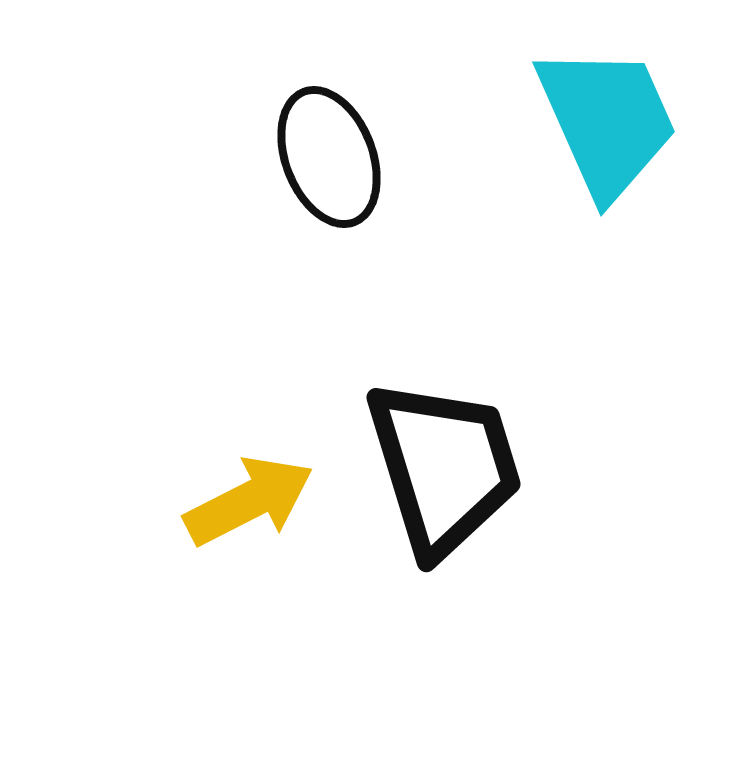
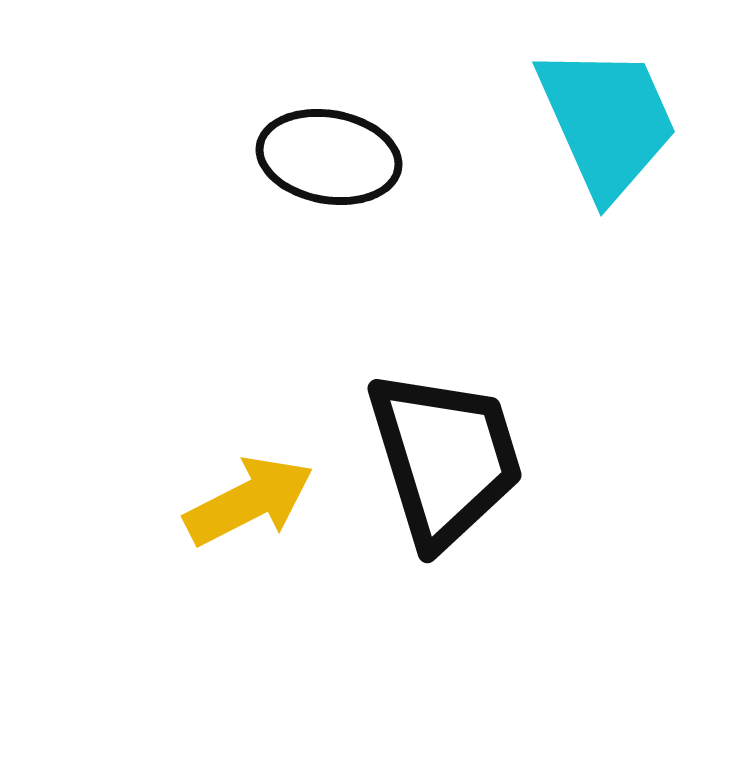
black ellipse: rotated 59 degrees counterclockwise
black trapezoid: moved 1 px right, 9 px up
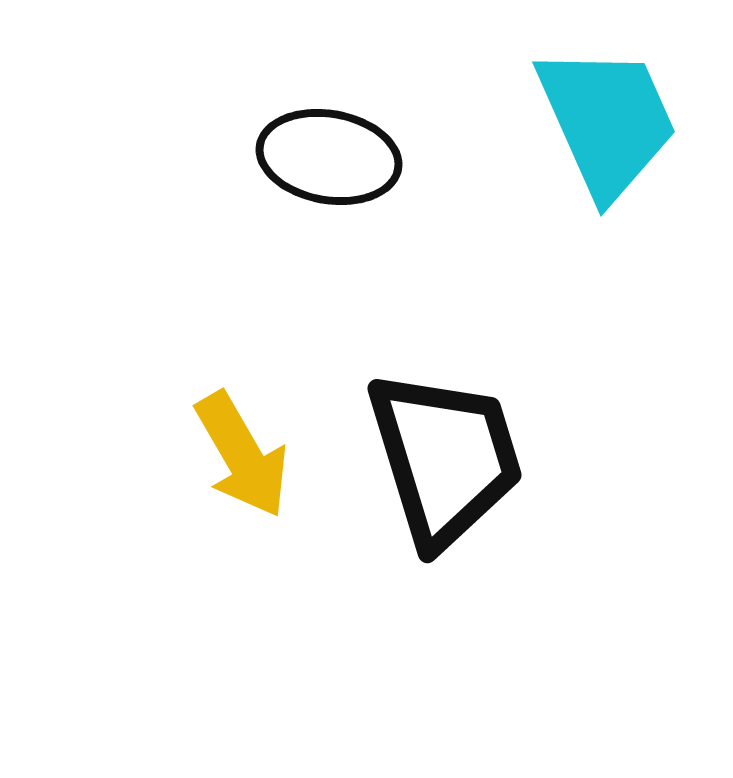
yellow arrow: moved 7 px left, 46 px up; rotated 87 degrees clockwise
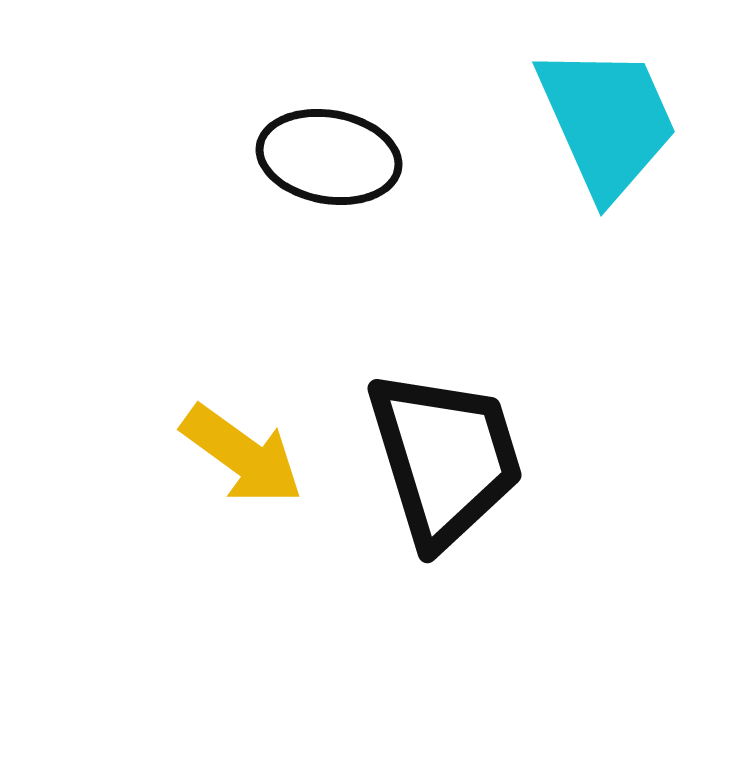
yellow arrow: rotated 24 degrees counterclockwise
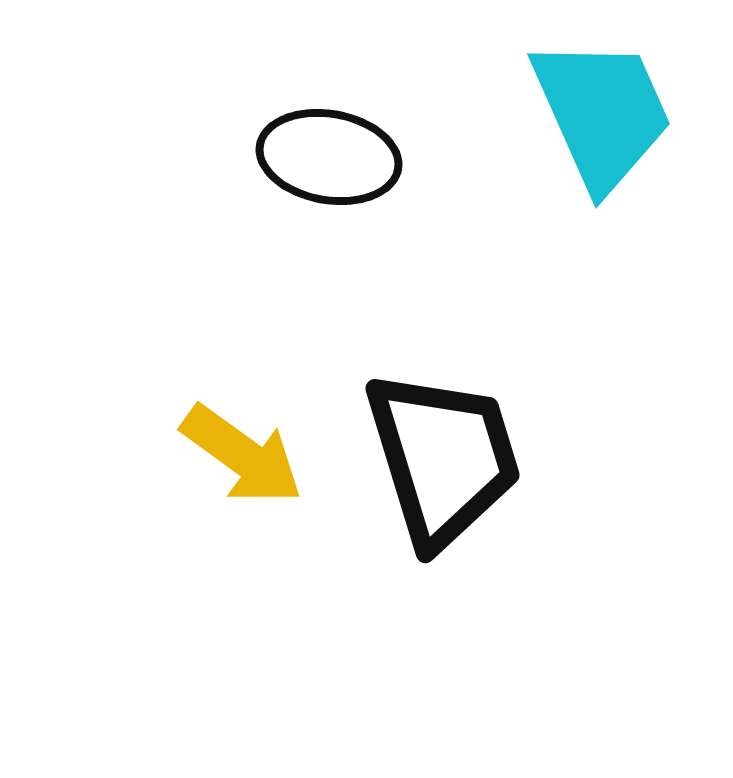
cyan trapezoid: moved 5 px left, 8 px up
black trapezoid: moved 2 px left
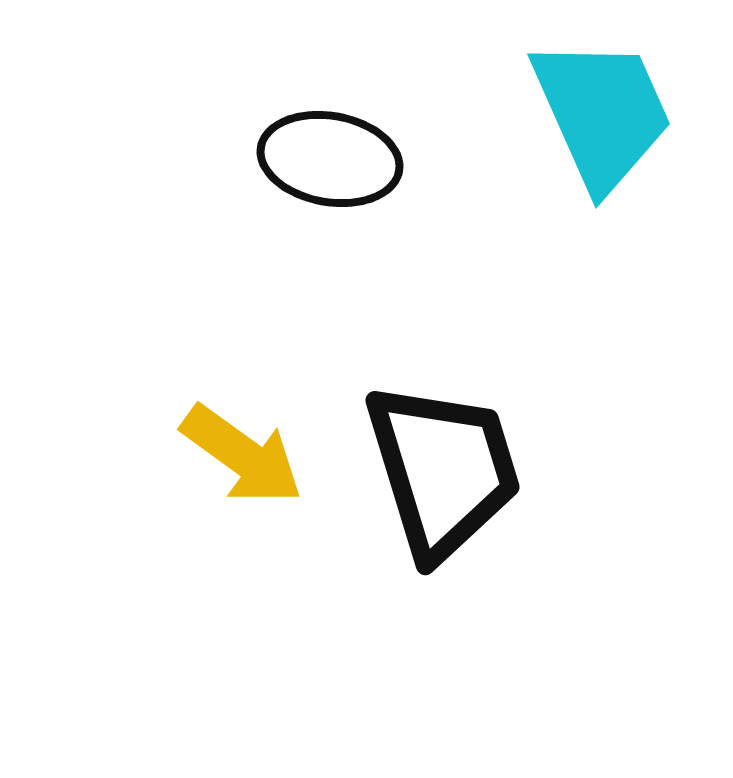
black ellipse: moved 1 px right, 2 px down
black trapezoid: moved 12 px down
